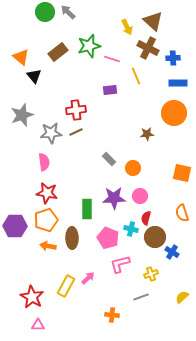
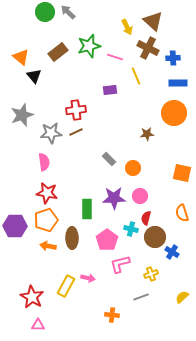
pink line at (112, 59): moved 3 px right, 2 px up
pink pentagon at (108, 238): moved 1 px left, 2 px down; rotated 15 degrees clockwise
pink arrow at (88, 278): rotated 56 degrees clockwise
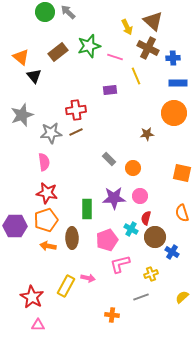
cyan cross at (131, 229): rotated 16 degrees clockwise
pink pentagon at (107, 240): rotated 15 degrees clockwise
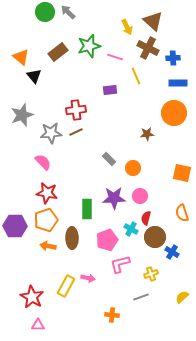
pink semicircle at (44, 162): moved 1 px left; rotated 36 degrees counterclockwise
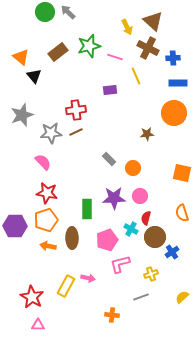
blue cross at (172, 252): rotated 24 degrees clockwise
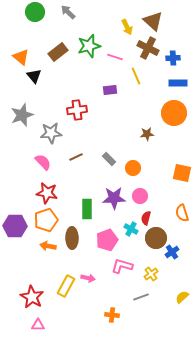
green circle at (45, 12): moved 10 px left
red cross at (76, 110): moved 1 px right
brown line at (76, 132): moved 25 px down
brown circle at (155, 237): moved 1 px right, 1 px down
pink L-shape at (120, 264): moved 2 px right, 2 px down; rotated 30 degrees clockwise
yellow cross at (151, 274): rotated 16 degrees counterclockwise
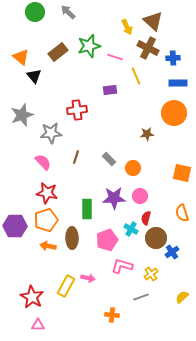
brown line at (76, 157): rotated 48 degrees counterclockwise
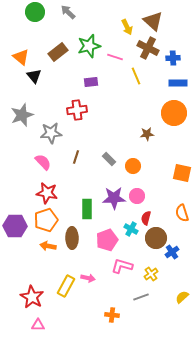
purple rectangle at (110, 90): moved 19 px left, 8 px up
orange circle at (133, 168): moved 2 px up
pink circle at (140, 196): moved 3 px left
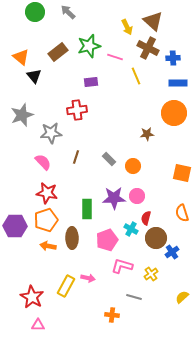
gray line at (141, 297): moved 7 px left; rotated 35 degrees clockwise
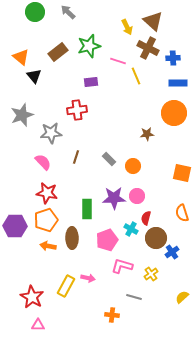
pink line at (115, 57): moved 3 px right, 4 px down
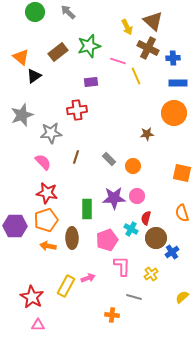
black triangle at (34, 76): rotated 35 degrees clockwise
pink L-shape at (122, 266): rotated 75 degrees clockwise
pink arrow at (88, 278): rotated 32 degrees counterclockwise
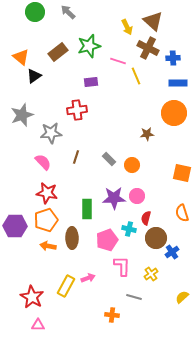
orange circle at (133, 166): moved 1 px left, 1 px up
cyan cross at (131, 229): moved 2 px left; rotated 16 degrees counterclockwise
